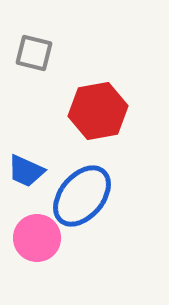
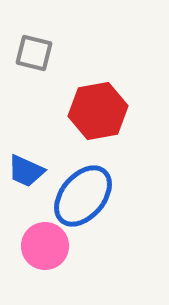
blue ellipse: moved 1 px right
pink circle: moved 8 px right, 8 px down
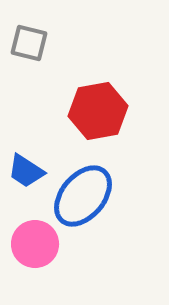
gray square: moved 5 px left, 10 px up
blue trapezoid: rotated 9 degrees clockwise
pink circle: moved 10 px left, 2 px up
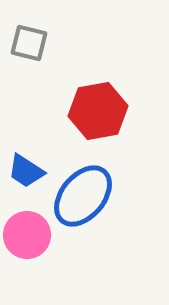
pink circle: moved 8 px left, 9 px up
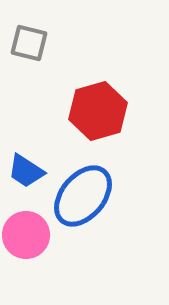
red hexagon: rotated 6 degrees counterclockwise
pink circle: moved 1 px left
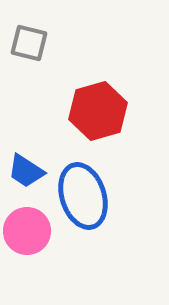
blue ellipse: rotated 58 degrees counterclockwise
pink circle: moved 1 px right, 4 px up
